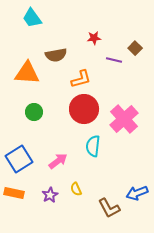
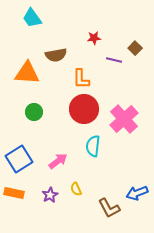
orange L-shape: rotated 105 degrees clockwise
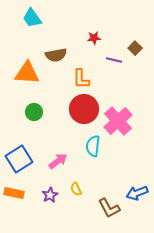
pink cross: moved 6 px left, 2 px down
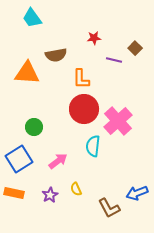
green circle: moved 15 px down
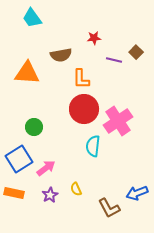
brown square: moved 1 px right, 4 px down
brown semicircle: moved 5 px right
pink cross: rotated 8 degrees clockwise
pink arrow: moved 12 px left, 7 px down
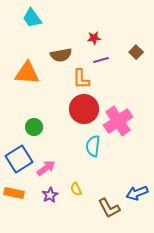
purple line: moved 13 px left; rotated 28 degrees counterclockwise
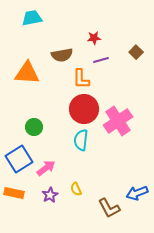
cyan trapezoid: rotated 115 degrees clockwise
brown semicircle: moved 1 px right
cyan semicircle: moved 12 px left, 6 px up
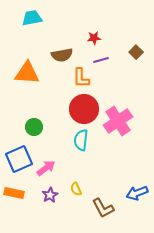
orange L-shape: moved 1 px up
blue square: rotated 8 degrees clockwise
brown L-shape: moved 6 px left
